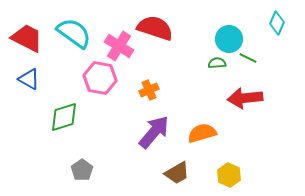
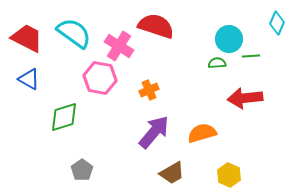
red semicircle: moved 1 px right, 2 px up
green line: moved 3 px right, 2 px up; rotated 30 degrees counterclockwise
brown trapezoid: moved 5 px left
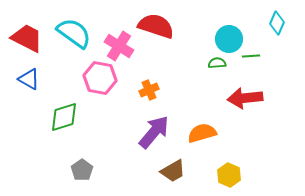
brown trapezoid: moved 1 px right, 2 px up
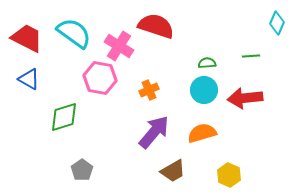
cyan circle: moved 25 px left, 51 px down
green semicircle: moved 10 px left
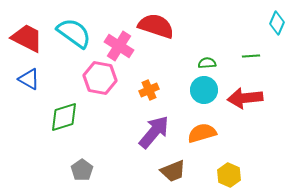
brown trapezoid: rotated 8 degrees clockwise
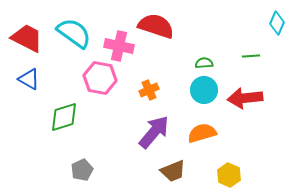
pink cross: rotated 20 degrees counterclockwise
green semicircle: moved 3 px left
gray pentagon: rotated 10 degrees clockwise
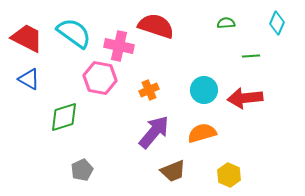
green semicircle: moved 22 px right, 40 px up
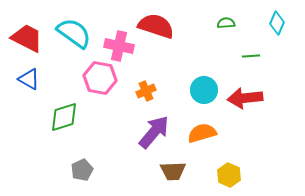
orange cross: moved 3 px left, 1 px down
brown trapezoid: rotated 20 degrees clockwise
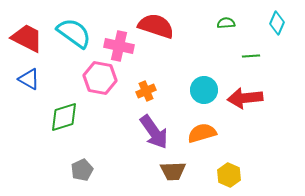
purple arrow: rotated 105 degrees clockwise
